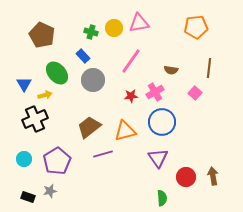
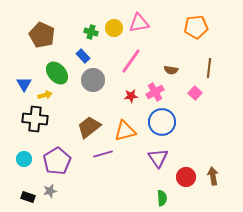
black cross: rotated 30 degrees clockwise
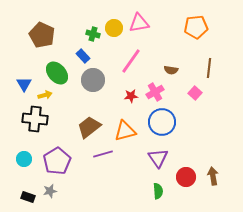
green cross: moved 2 px right, 2 px down
green semicircle: moved 4 px left, 7 px up
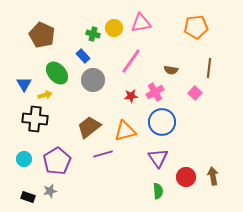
pink triangle: moved 2 px right
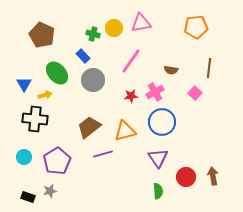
cyan circle: moved 2 px up
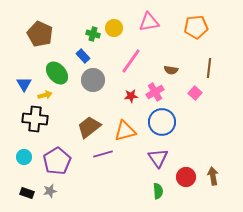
pink triangle: moved 8 px right, 1 px up
brown pentagon: moved 2 px left, 1 px up
black rectangle: moved 1 px left, 4 px up
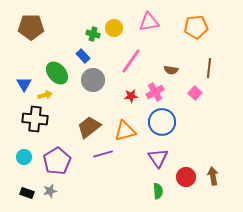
brown pentagon: moved 9 px left, 7 px up; rotated 25 degrees counterclockwise
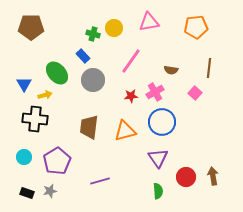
brown trapezoid: rotated 45 degrees counterclockwise
purple line: moved 3 px left, 27 px down
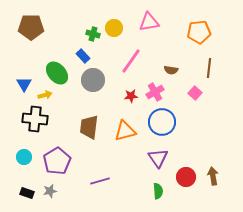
orange pentagon: moved 3 px right, 5 px down
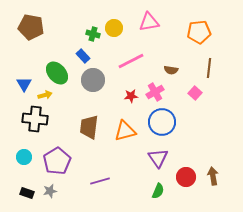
brown pentagon: rotated 10 degrees clockwise
pink line: rotated 28 degrees clockwise
green semicircle: rotated 28 degrees clockwise
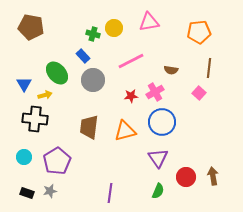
pink square: moved 4 px right
purple line: moved 10 px right, 12 px down; rotated 66 degrees counterclockwise
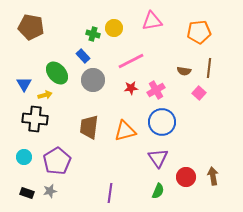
pink triangle: moved 3 px right, 1 px up
brown semicircle: moved 13 px right, 1 px down
pink cross: moved 1 px right, 2 px up
red star: moved 8 px up
